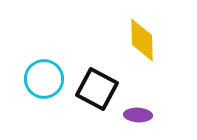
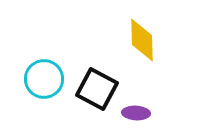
purple ellipse: moved 2 px left, 2 px up
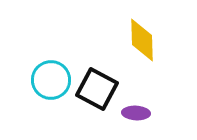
cyan circle: moved 7 px right, 1 px down
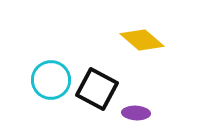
yellow diamond: rotated 48 degrees counterclockwise
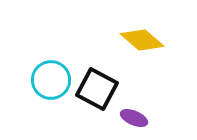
purple ellipse: moved 2 px left, 5 px down; rotated 20 degrees clockwise
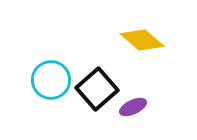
black square: rotated 21 degrees clockwise
purple ellipse: moved 1 px left, 11 px up; rotated 48 degrees counterclockwise
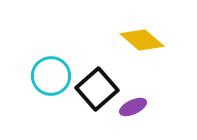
cyan circle: moved 4 px up
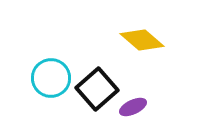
cyan circle: moved 2 px down
